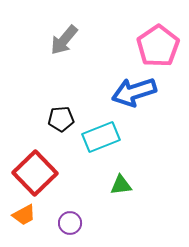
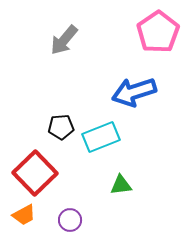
pink pentagon: moved 14 px up
black pentagon: moved 8 px down
purple circle: moved 3 px up
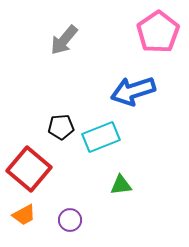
blue arrow: moved 1 px left, 1 px up
red square: moved 6 px left, 4 px up; rotated 6 degrees counterclockwise
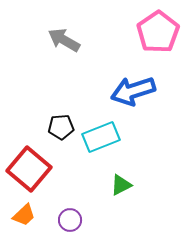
gray arrow: rotated 80 degrees clockwise
green triangle: rotated 20 degrees counterclockwise
orange trapezoid: rotated 15 degrees counterclockwise
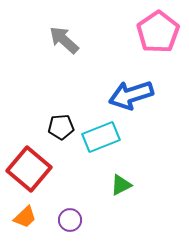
gray arrow: rotated 12 degrees clockwise
blue arrow: moved 2 px left, 4 px down
orange trapezoid: moved 1 px right, 2 px down
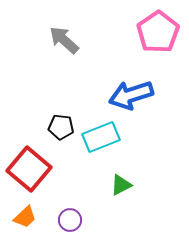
black pentagon: rotated 10 degrees clockwise
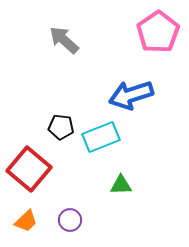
green triangle: rotated 25 degrees clockwise
orange trapezoid: moved 1 px right, 4 px down
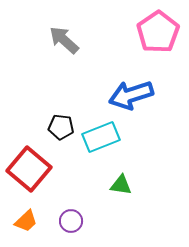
green triangle: rotated 10 degrees clockwise
purple circle: moved 1 px right, 1 px down
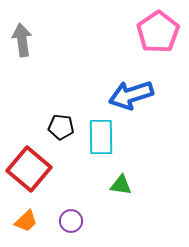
gray arrow: moved 42 px left; rotated 40 degrees clockwise
cyan rectangle: rotated 69 degrees counterclockwise
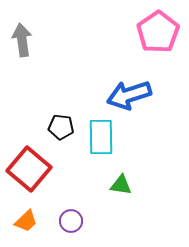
blue arrow: moved 2 px left
